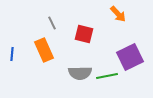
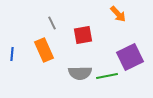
red square: moved 1 px left, 1 px down; rotated 24 degrees counterclockwise
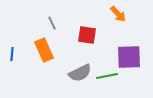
red square: moved 4 px right; rotated 18 degrees clockwise
purple square: moved 1 px left; rotated 24 degrees clockwise
gray semicircle: rotated 25 degrees counterclockwise
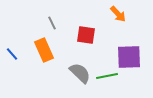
red square: moved 1 px left
blue line: rotated 48 degrees counterclockwise
gray semicircle: rotated 110 degrees counterclockwise
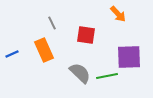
blue line: rotated 72 degrees counterclockwise
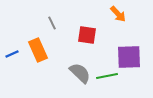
red square: moved 1 px right
orange rectangle: moved 6 px left
